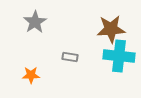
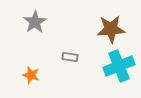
cyan cross: moved 10 px down; rotated 28 degrees counterclockwise
orange star: rotated 18 degrees clockwise
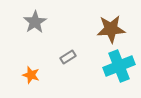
gray rectangle: moved 2 px left; rotated 42 degrees counterclockwise
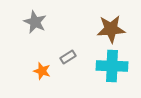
gray star: rotated 15 degrees counterclockwise
cyan cross: moved 7 px left; rotated 24 degrees clockwise
orange star: moved 11 px right, 4 px up
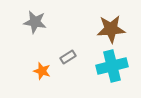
gray star: rotated 15 degrees counterclockwise
cyan cross: rotated 16 degrees counterclockwise
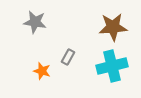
brown star: moved 2 px right, 2 px up
gray rectangle: rotated 28 degrees counterclockwise
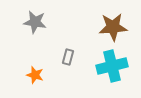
gray rectangle: rotated 14 degrees counterclockwise
orange star: moved 7 px left, 4 px down
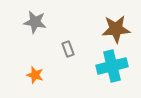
brown star: moved 3 px right, 2 px down
gray rectangle: moved 8 px up; rotated 35 degrees counterclockwise
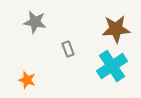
cyan cross: rotated 20 degrees counterclockwise
orange star: moved 8 px left, 5 px down
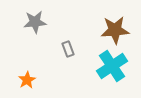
gray star: rotated 15 degrees counterclockwise
brown star: moved 1 px left, 1 px down
orange star: rotated 24 degrees clockwise
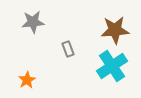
gray star: moved 2 px left
